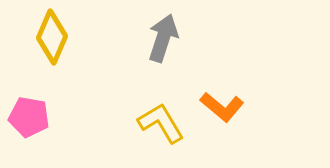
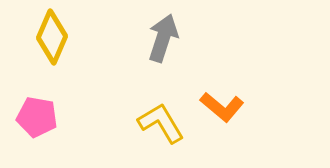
pink pentagon: moved 8 px right
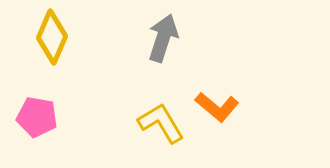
orange L-shape: moved 5 px left
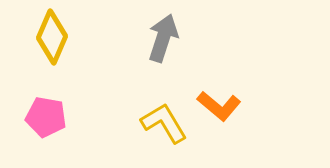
orange L-shape: moved 2 px right, 1 px up
pink pentagon: moved 9 px right
yellow L-shape: moved 3 px right
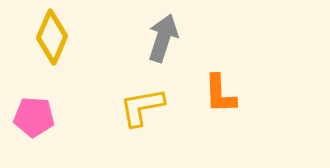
orange L-shape: moved 1 px right, 12 px up; rotated 48 degrees clockwise
pink pentagon: moved 12 px left; rotated 6 degrees counterclockwise
yellow L-shape: moved 22 px left, 16 px up; rotated 69 degrees counterclockwise
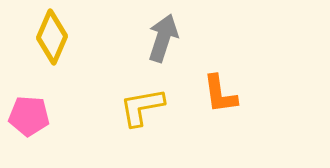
orange L-shape: rotated 6 degrees counterclockwise
pink pentagon: moved 5 px left, 1 px up
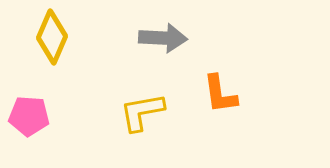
gray arrow: rotated 75 degrees clockwise
yellow L-shape: moved 5 px down
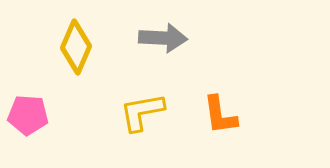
yellow diamond: moved 24 px right, 10 px down
orange L-shape: moved 21 px down
pink pentagon: moved 1 px left, 1 px up
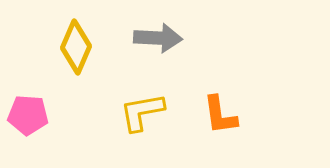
gray arrow: moved 5 px left
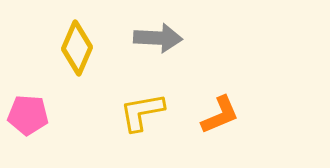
yellow diamond: moved 1 px right, 1 px down
orange L-shape: rotated 105 degrees counterclockwise
